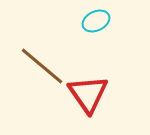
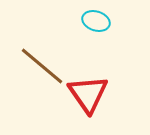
cyan ellipse: rotated 44 degrees clockwise
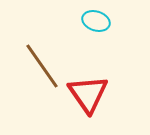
brown line: rotated 15 degrees clockwise
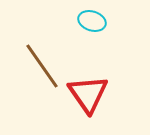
cyan ellipse: moved 4 px left
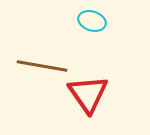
brown line: rotated 45 degrees counterclockwise
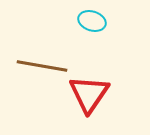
red triangle: moved 1 px right; rotated 9 degrees clockwise
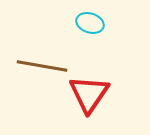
cyan ellipse: moved 2 px left, 2 px down
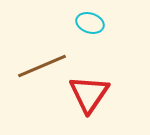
brown line: rotated 33 degrees counterclockwise
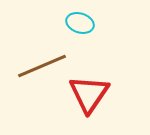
cyan ellipse: moved 10 px left
